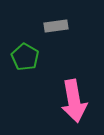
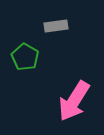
pink arrow: rotated 42 degrees clockwise
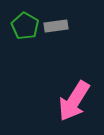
green pentagon: moved 31 px up
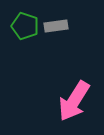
green pentagon: rotated 12 degrees counterclockwise
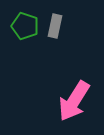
gray rectangle: moved 1 px left; rotated 70 degrees counterclockwise
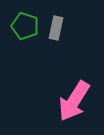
gray rectangle: moved 1 px right, 2 px down
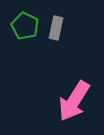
green pentagon: rotated 8 degrees clockwise
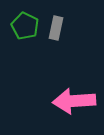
pink arrow: rotated 54 degrees clockwise
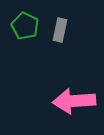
gray rectangle: moved 4 px right, 2 px down
